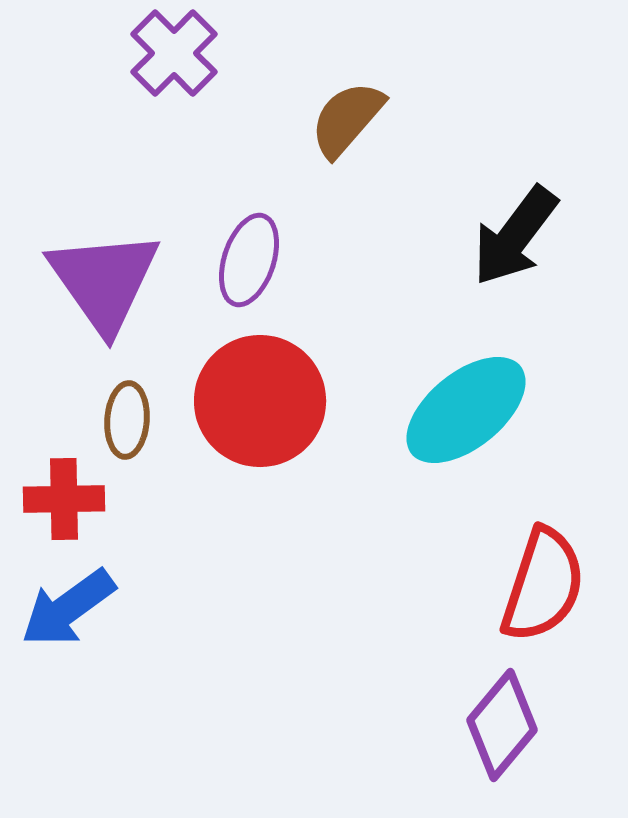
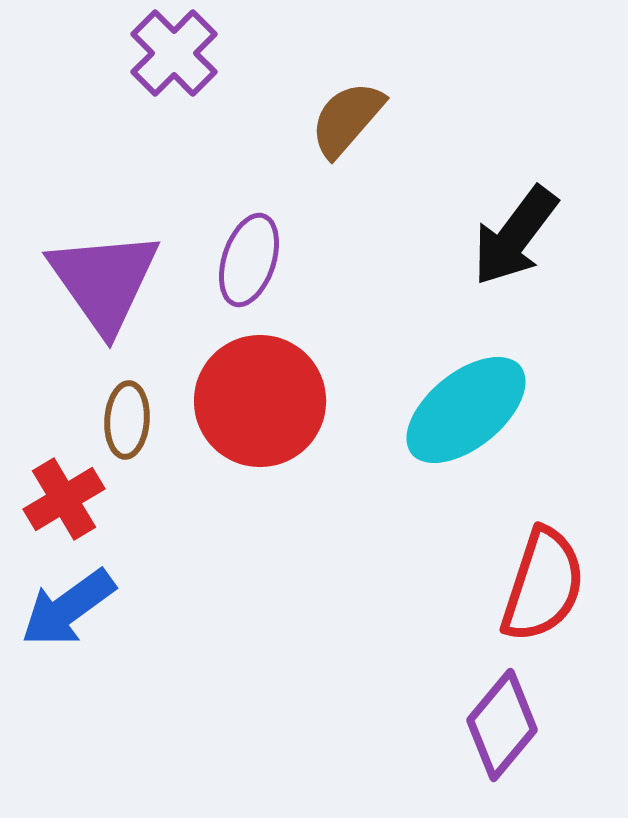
red cross: rotated 30 degrees counterclockwise
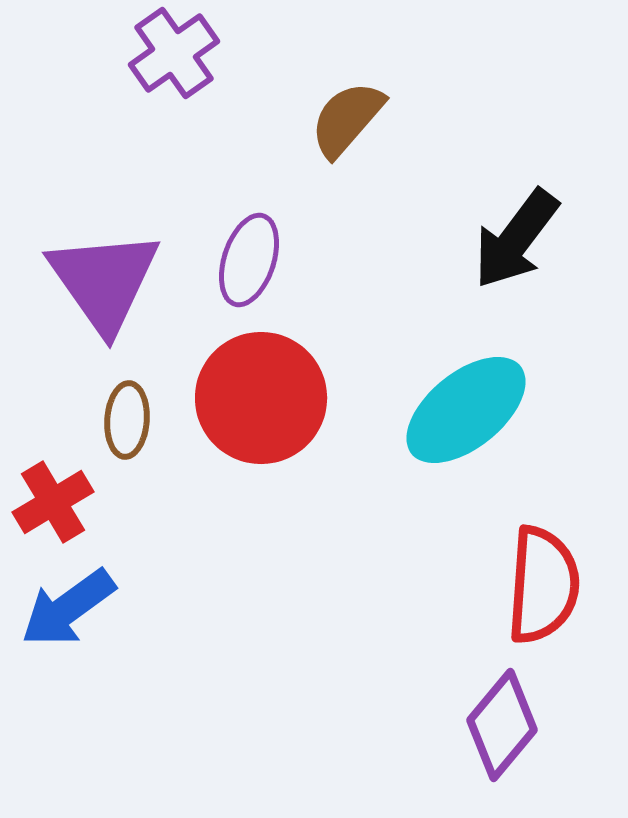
purple cross: rotated 10 degrees clockwise
black arrow: moved 1 px right, 3 px down
red circle: moved 1 px right, 3 px up
red cross: moved 11 px left, 3 px down
red semicircle: rotated 14 degrees counterclockwise
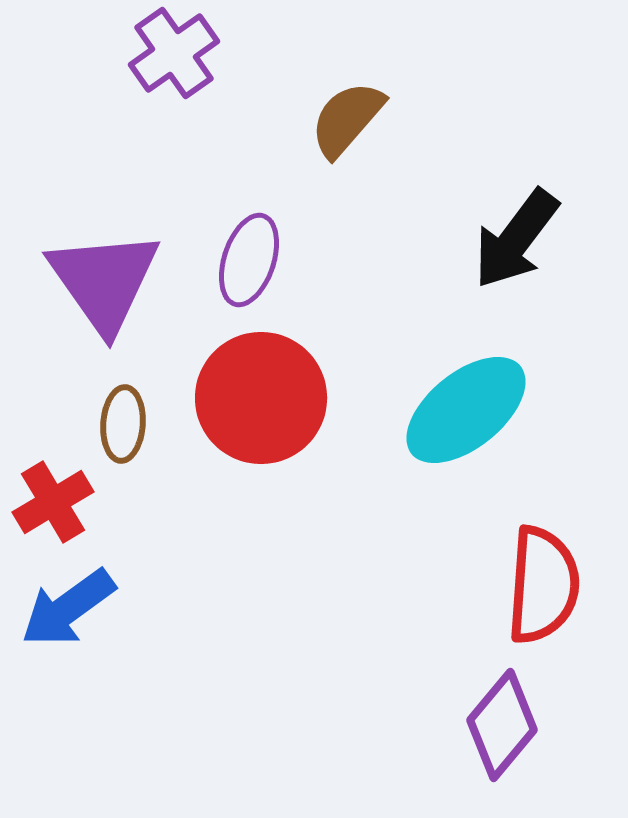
brown ellipse: moved 4 px left, 4 px down
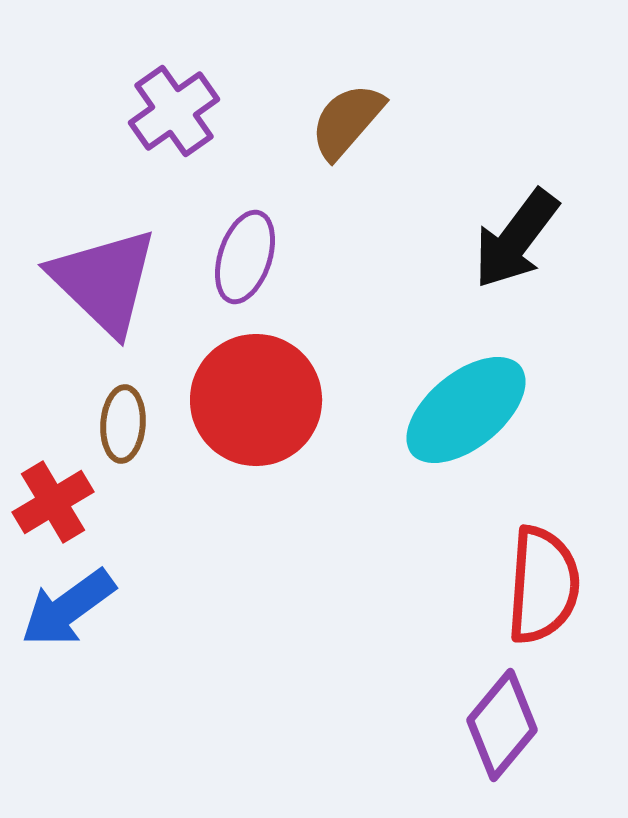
purple cross: moved 58 px down
brown semicircle: moved 2 px down
purple ellipse: moved 4 px left, 3 px up
purple triangle: rotated 11 degrees counterclockwise
red circle: moved 5 px left, 2 px down
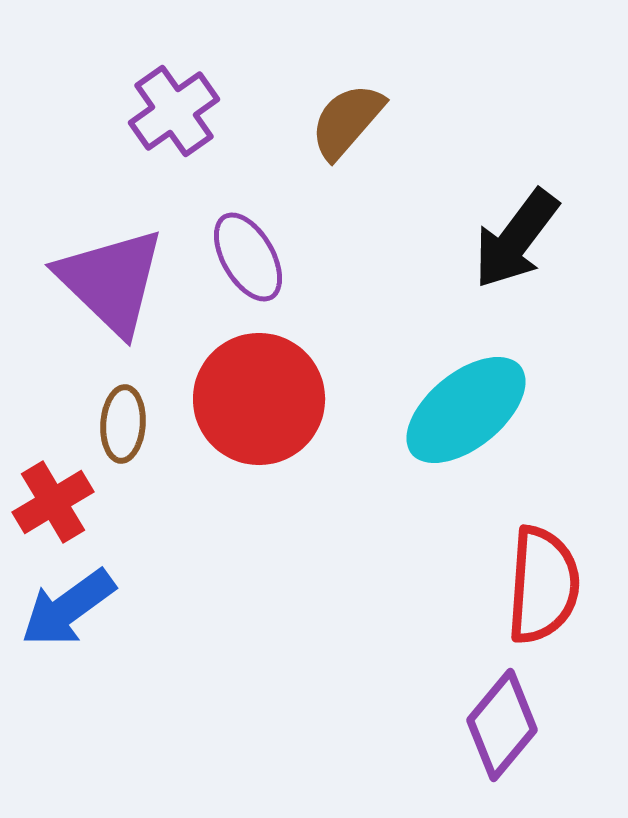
purple ellipse: moved 3 px right; rotated 48 degrees counterclockwise
purple triangle: moved 7 px right
red circle: moved 3 px right, 1 px up
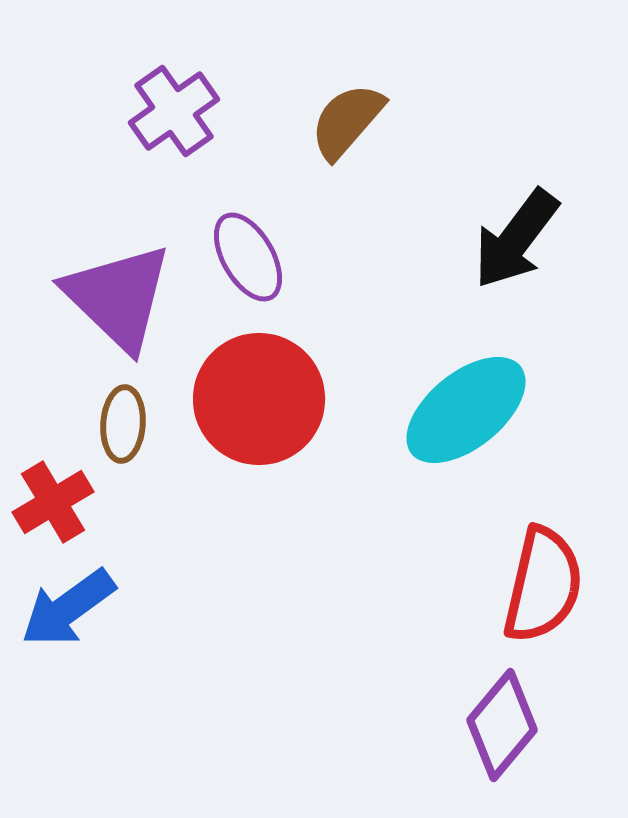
purple triangle: moved 7 px right, 16 px down
red semicircle: rotated 9 degrees clockwise
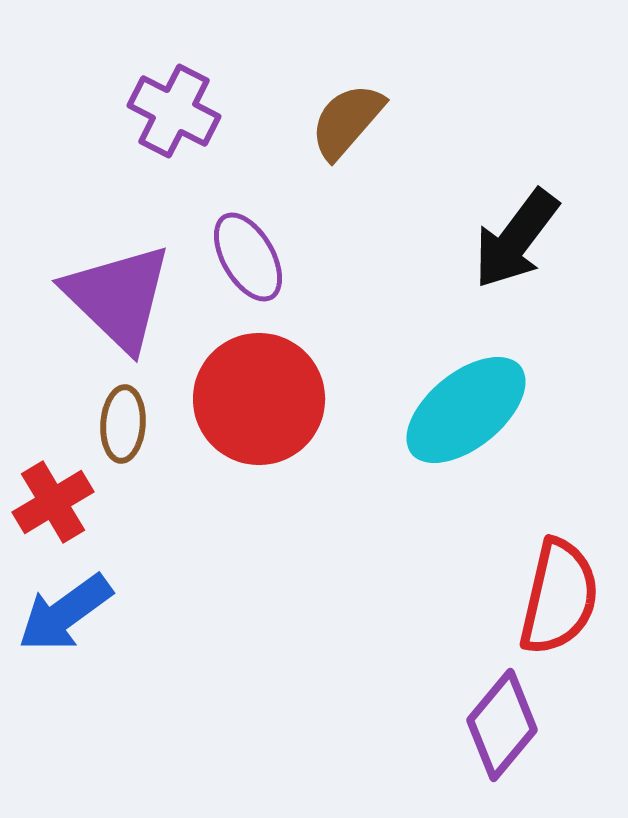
purple cross: rotated 28 degrees counterclockwise
red semicircle: moved 16 px right, 12 px down
blue arrow: moved 3 px left, 5 px down
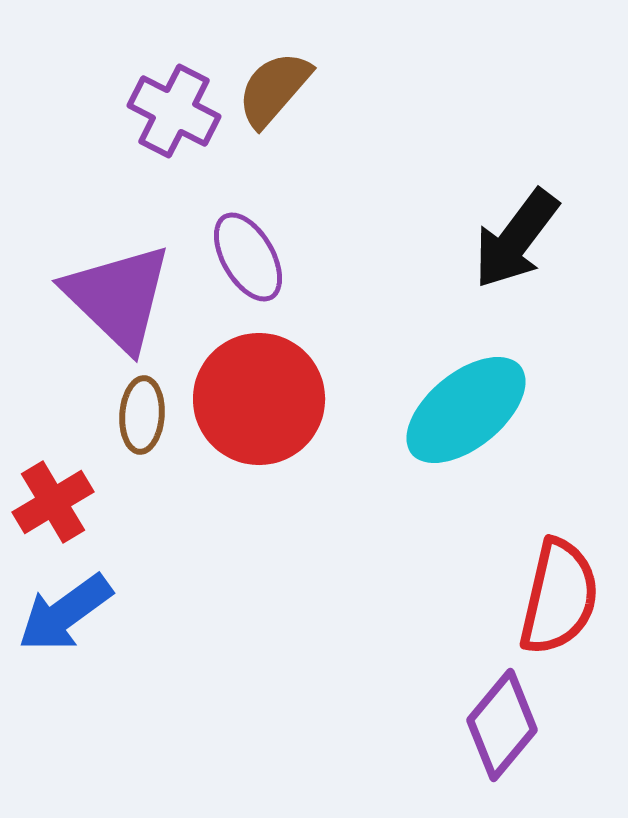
brown semicircle: moved 73 px left, 32 px up
brown ellipse: moved 19 px right, 9 px up
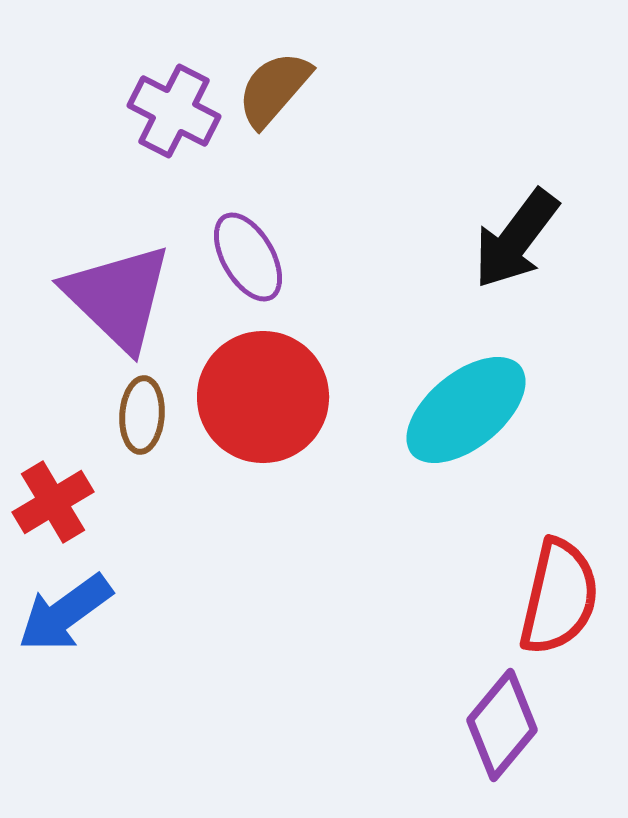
red circle: moved 4 px right, 2 px up
